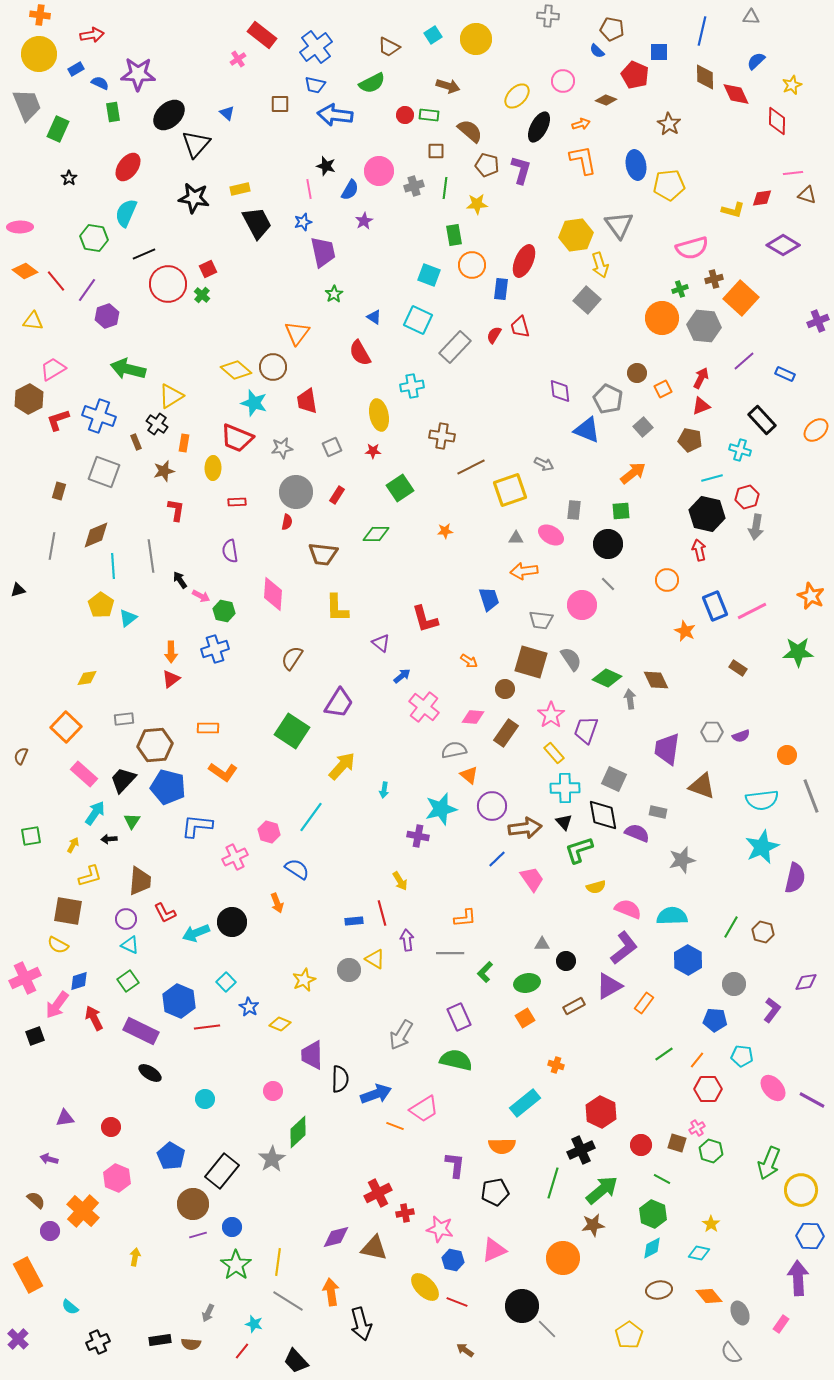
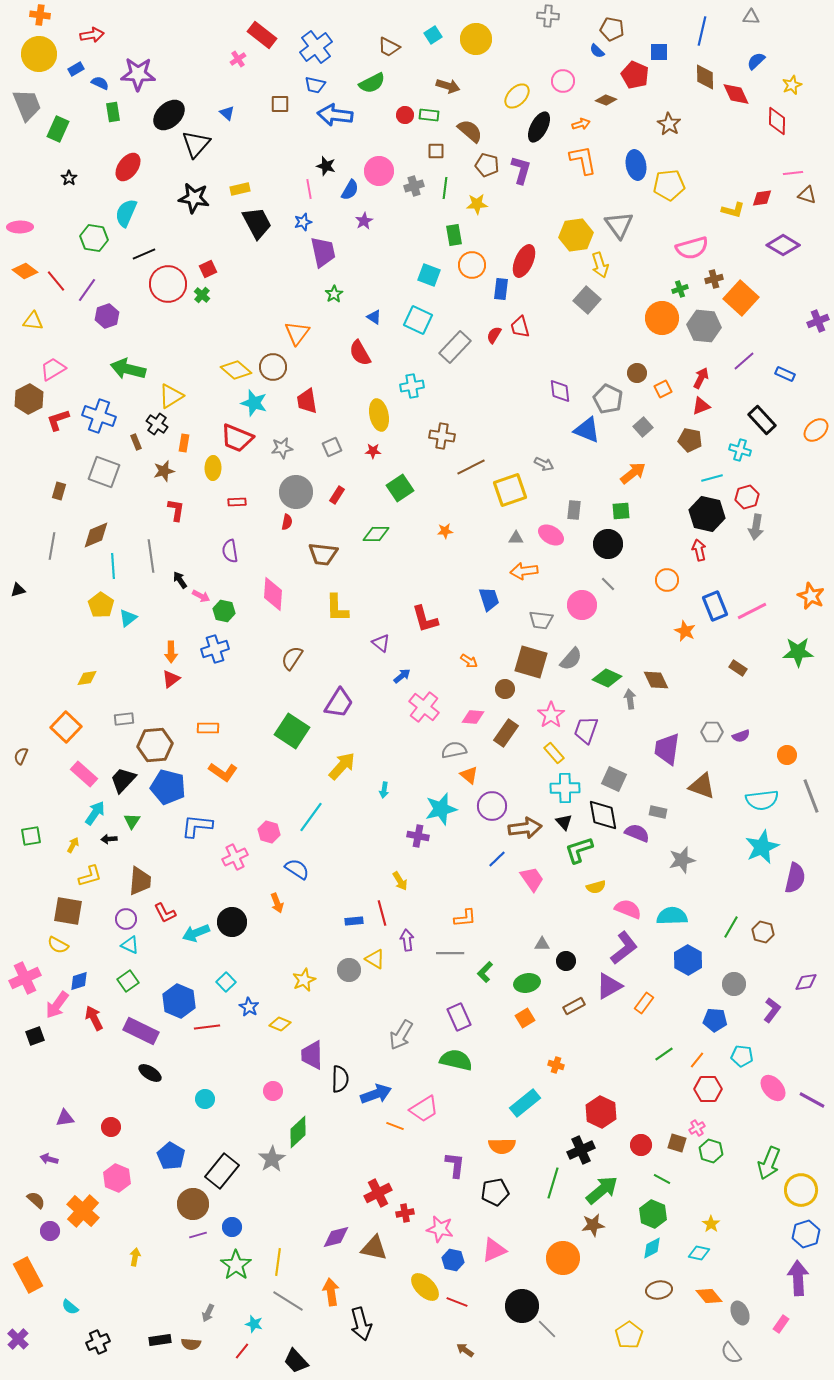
gray semicircle at (571, 659): rotated 75 degrees clockwise
blue hexagon at (810, 1236): moved 4 px left, 2 px up; rotated 20 degrees counterclockwise
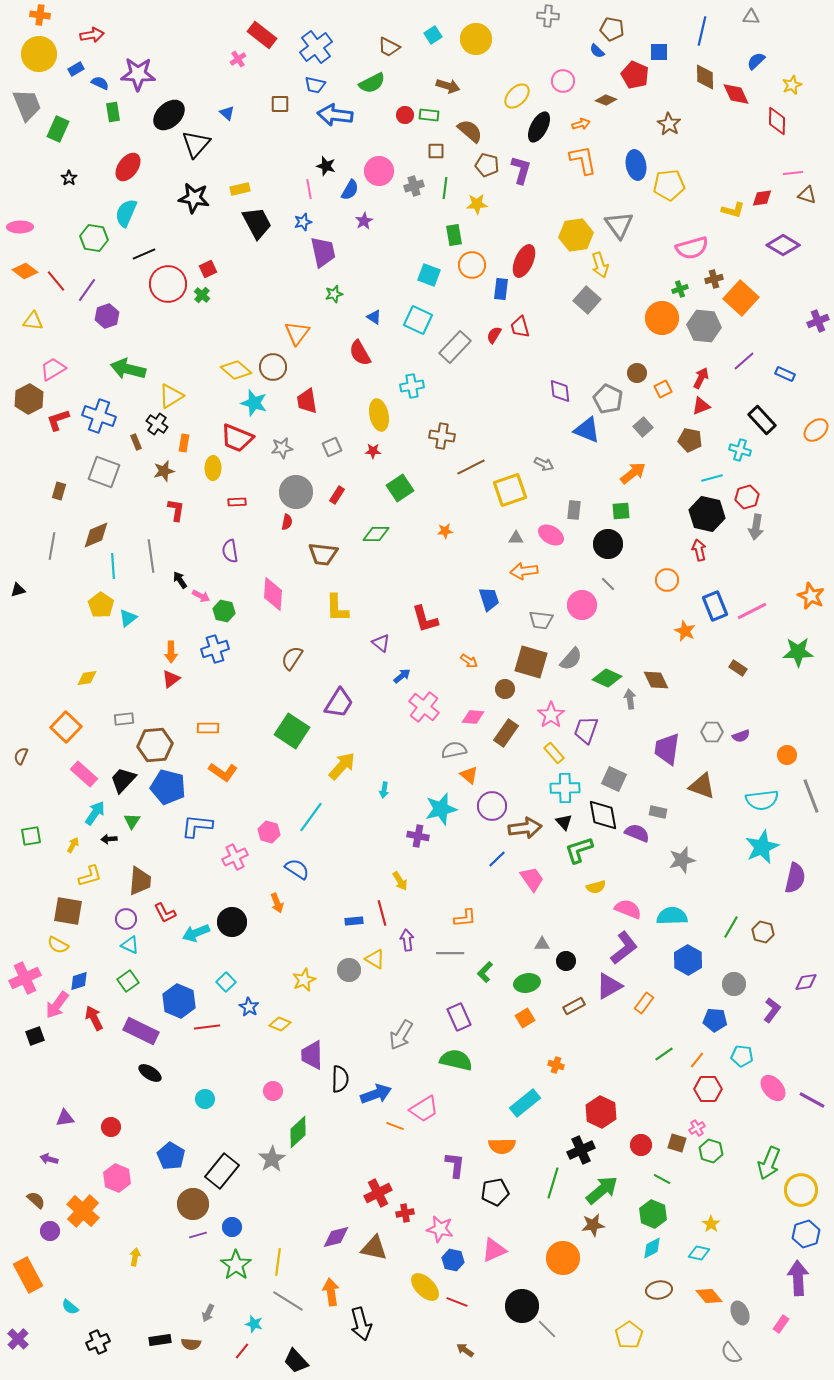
green star at (334, 294): rotated 18 degrees clockwise
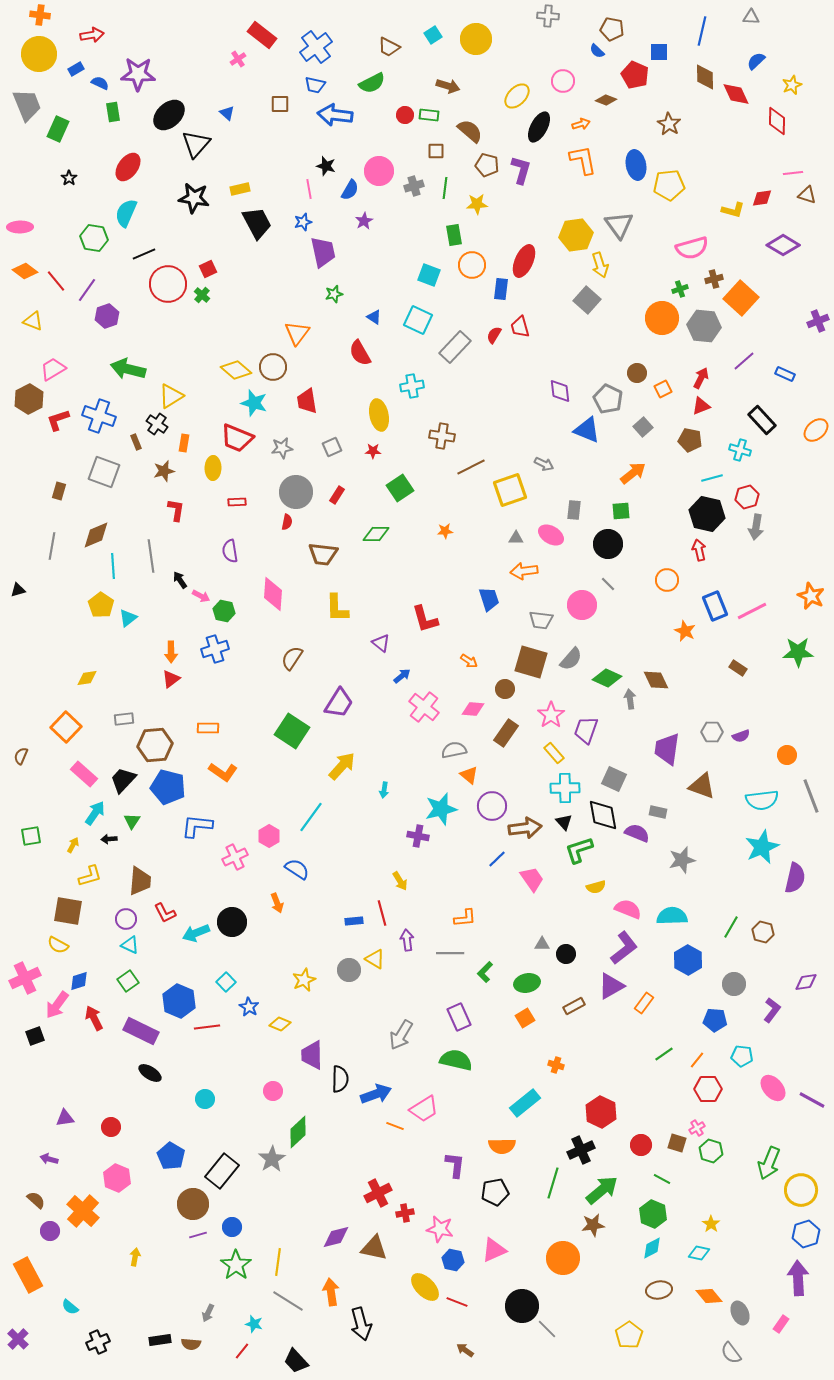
yellow triangle at (33, 321): rotated 15 degrees clockwise
pink diamond at (473, 717): moved 8 px up
pink hexagon at (269, 832): moved 4 px down; rotated 15 degrees clockwise
black circle at (566, 961): moved 7 px up
purple triangle at (609, 986): moved 2 px right
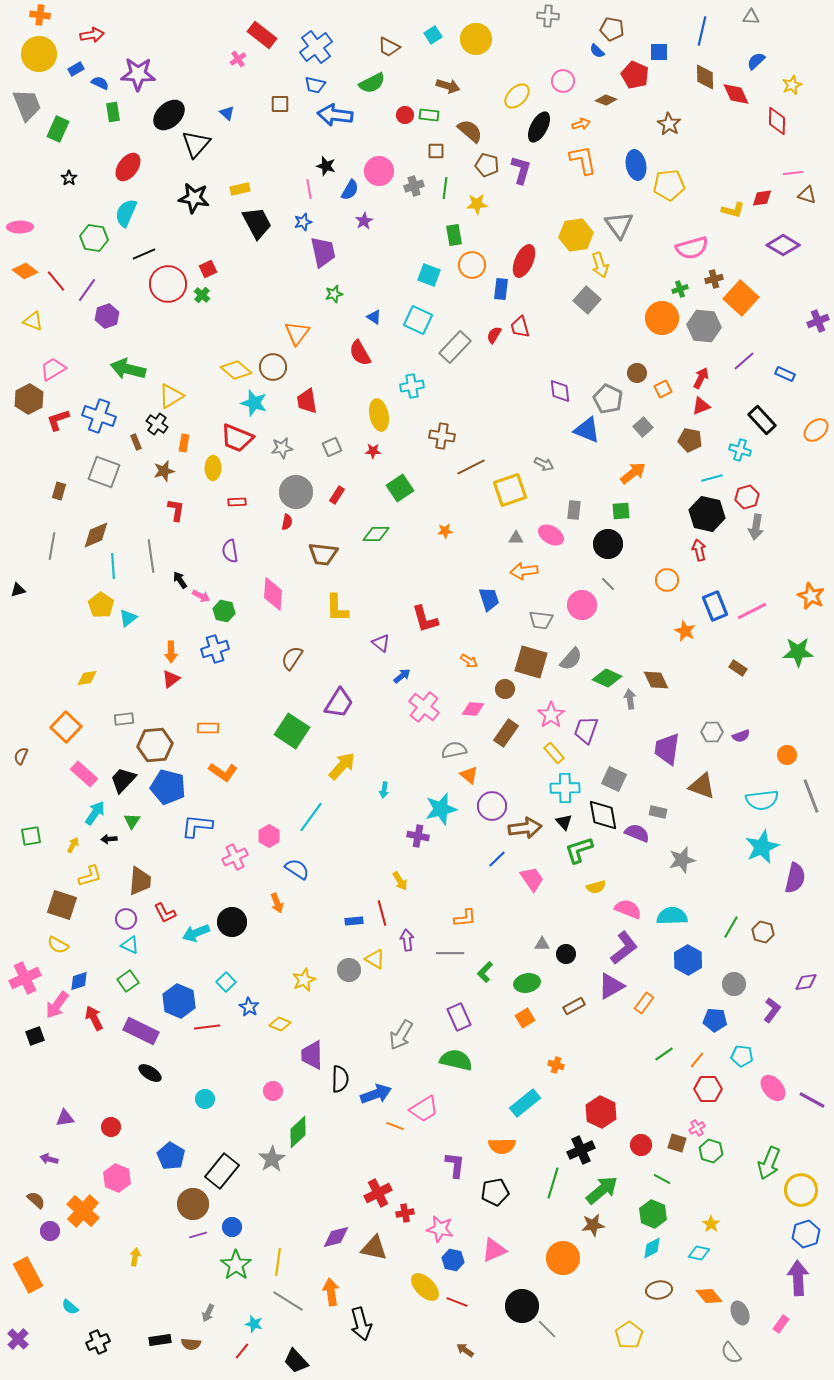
brown square at (68, 911): moved 6 px left, 6 px up; rotated 8 degrees clockwise
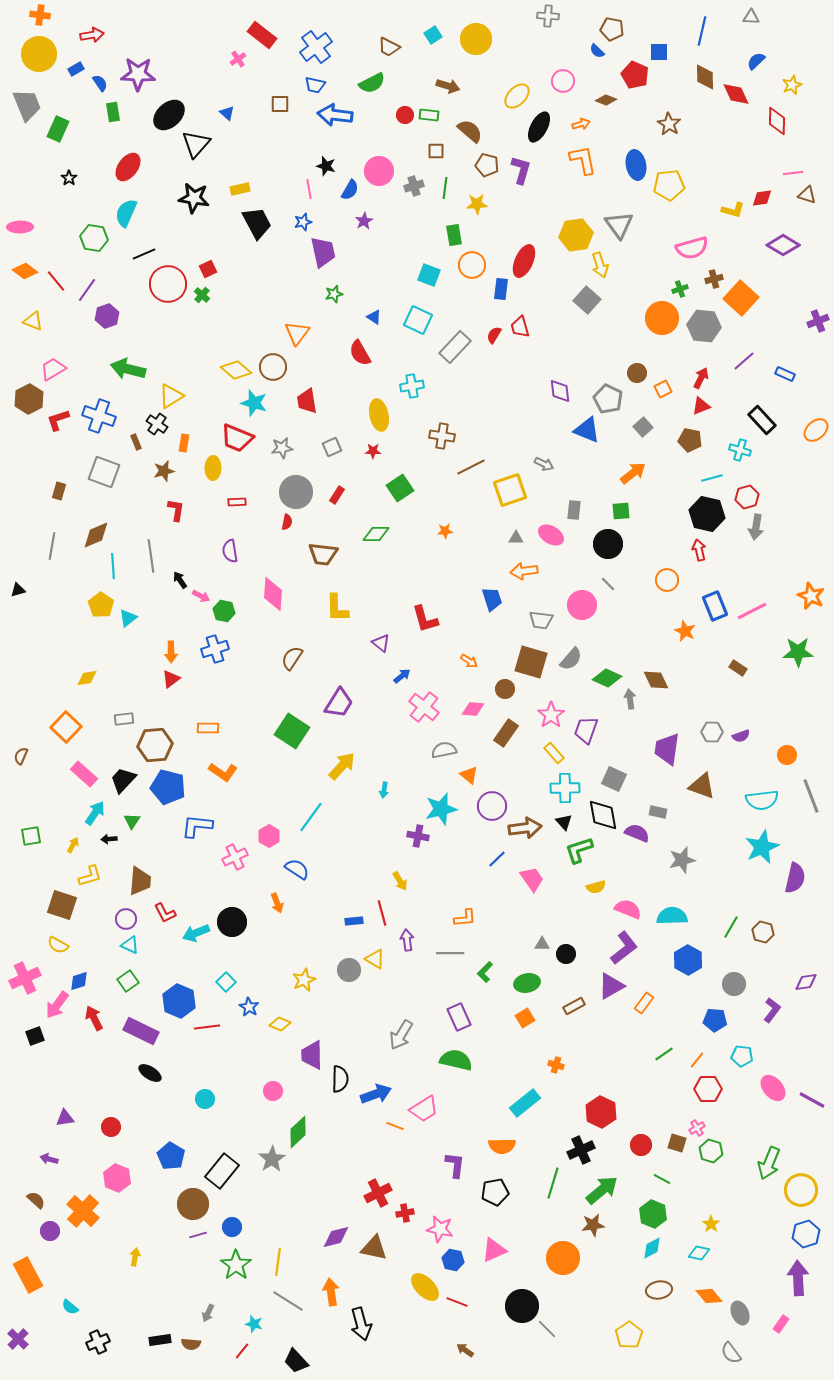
blue semicircle at (100, 83): rotated 30 degrees clockwise
blue trapezoid at (489, 599): moved 3 px right
gray semicircle at (454, 750): moved 10 px left
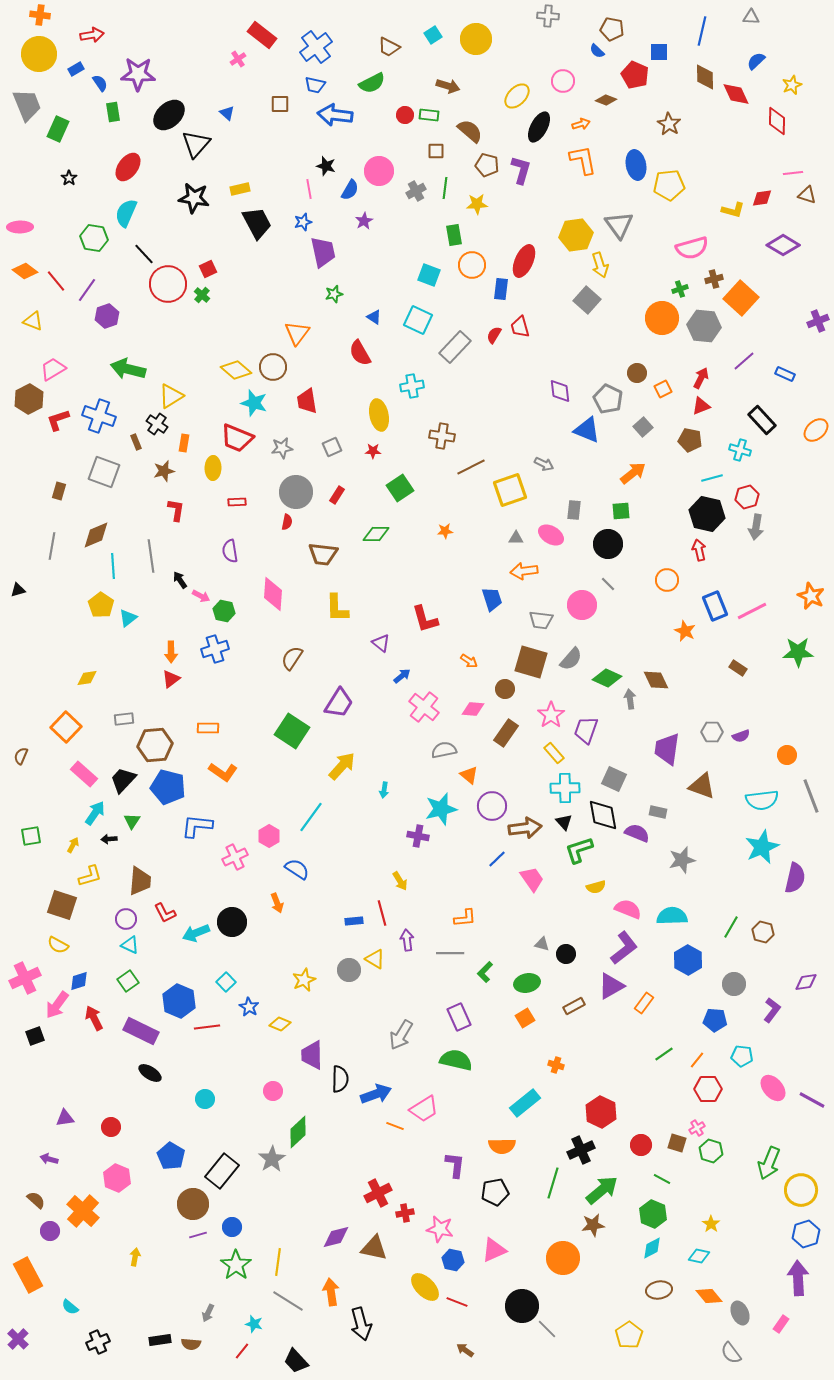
gray cross at (414, 186): moved 2 px right, 5 px down; rotated 12 degrees counterclockwise
black line at (144, 254): rotated 70 degrees clockwise
gray triangle at (542, 944): rotated 14 degrees clockwise
cyan diamond at (699, 1253): moved 3 px down
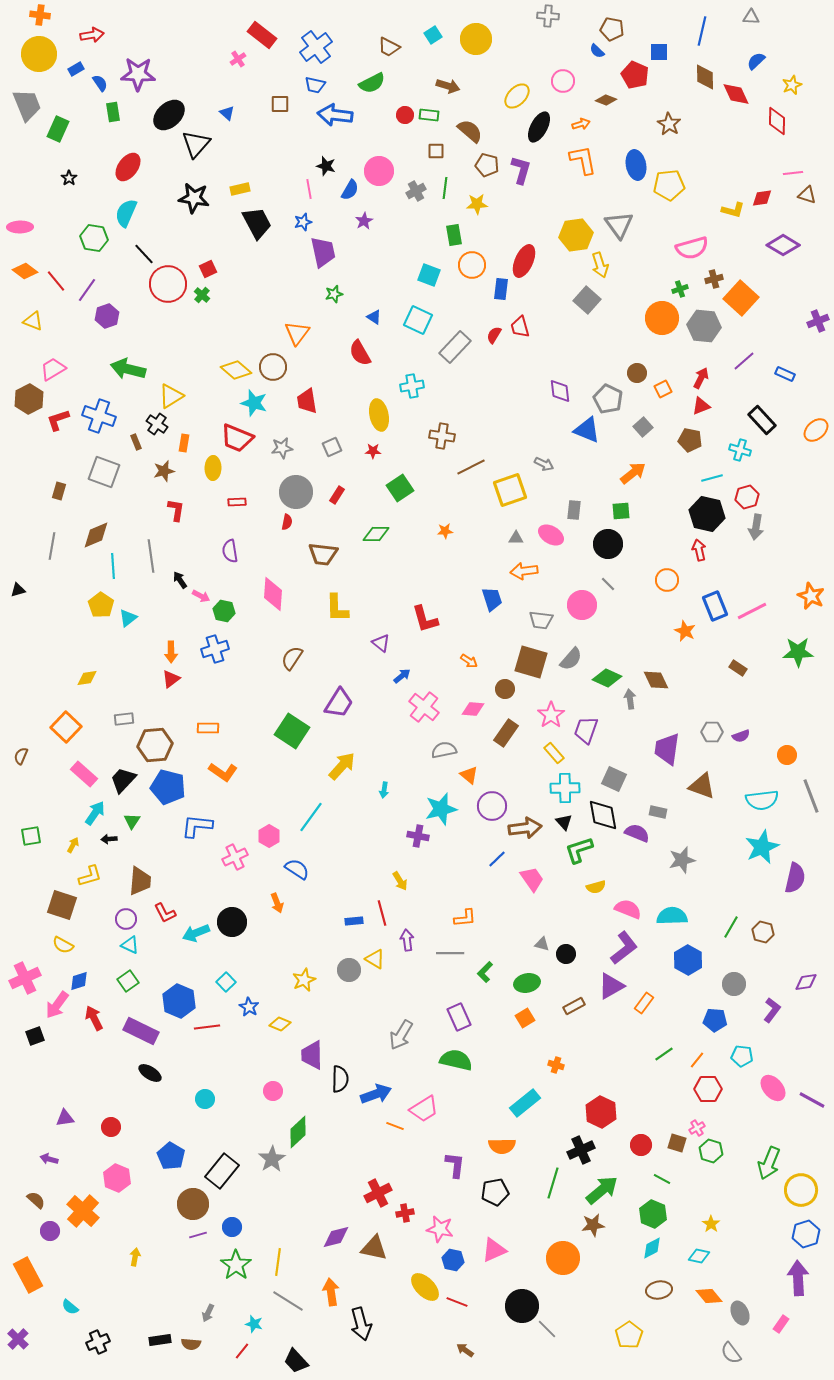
yellow semicircle at (58, 945): moved 5 px right
